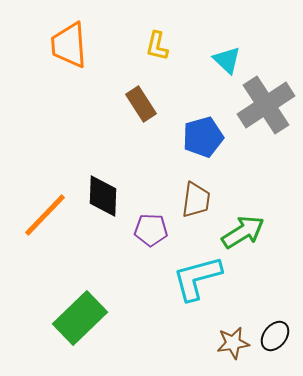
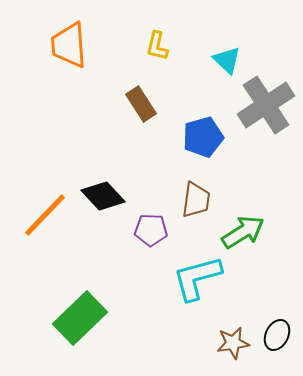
black diamond: rotated 45 degrees counterclockwise
black ellipse: moved 2 px right, 1 px up; rotated 12 degrees counterclockwise
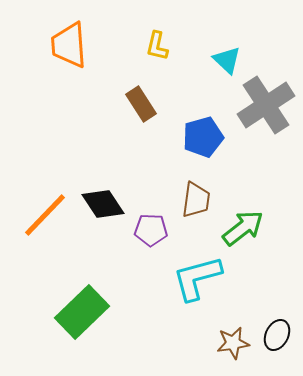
black diamond: moved 8 px down; rotated 9 degrees clockwise
green arrow: moved 4 px up; rotated 6 degrees counterclockwise
green rectangle: moved 2 px right, 6 px up
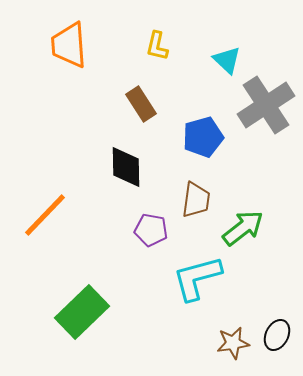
black diamond: moved 23 px right, 37 px up; rotated 33 degrees clockwise
purple pentagon: rotated 8 degrees clockwise
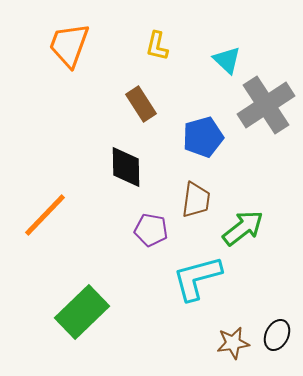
orange trapezoid: rotated 24 degrees clockwise
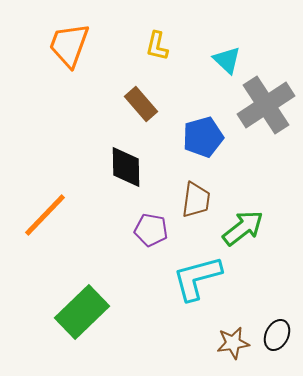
brown rectangle: rotated 8 degrees counterclockwise
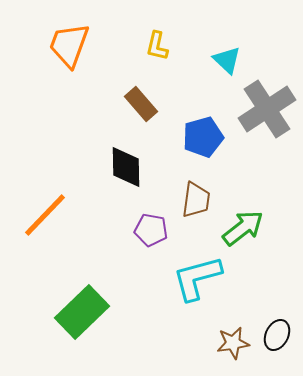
gray cross: moved 1 px right, 4 px down
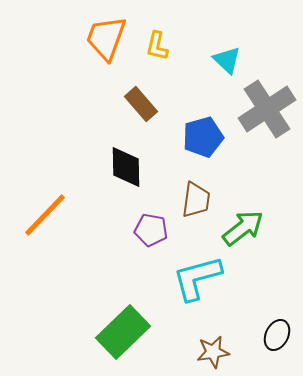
orange trapezoid: moved 37 px right, 7 px up
green rectangle: moved 41 px right, 20 px down
brown star: moved 20 px left, 9 px down
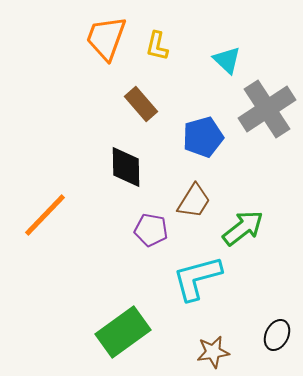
brown trapezoid: moved 2 px left, 1 px down; rotated 24 degrees clockwise
green rectangle: rotated 8 degrees clockwise
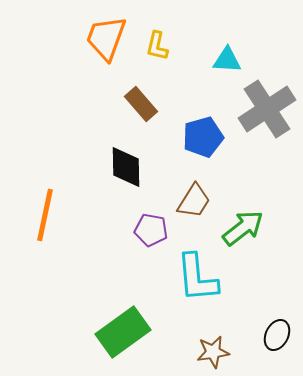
cyan triangle: rotated 40 degrees counterclockwise
orange line: rotated 32 degrees counterclockwise
cyan L-shape: rotated 80 degrees counterclockwise
